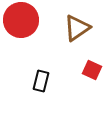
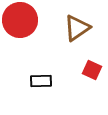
red circle: moved 1 px left
black rectangle: rotated 75 degrees clockwise
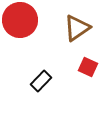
red square: moved 4 px left, 3 px up
black rectangle: rotated 45 degrees counterclockwise
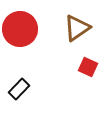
red circle: moved 9 px down
black rectangle: moved 22 px left, 8 px down
